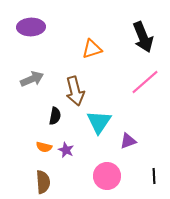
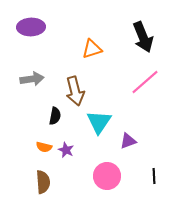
gray arrow: rotated 15 degrees clockwise
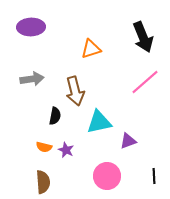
orange triangle: moved 1 px left
cyan triangle: rotated 44 degrees clockwise
